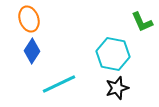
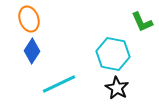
black star: rotated 25 degrees counterclockwise
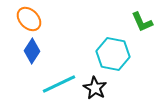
orange ellipse: rotated 25 degrees counterclockwise
black star: moved 22 px left
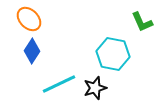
black star: rotated 25 degrees clockwise
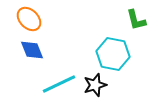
green L-shape: moved 6 px left, 2 px up; rotated 10 degrees clockwise
blue diamond: moved 1 px up; rotated 55 degrees counterclockwise
black star: moved 3 px up
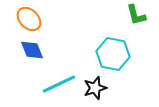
green L-shape: moved 5 px up
black star: moved 3 px down
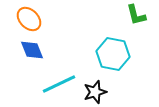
black star: moved 4 px down
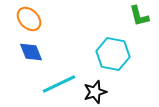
green L-shape: moved 3 px right, 1 px down
blue diamond: moved 1 px left, 2 px down
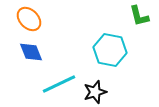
cyan hexagon: moved 3 px left, 4 px up
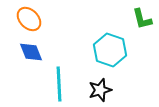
green L-shape: moved 3 px right, 3 px down
cyan hexagon: rotated 8 degrees clockwise
cyan line: rotated 68 degrees counterclockwise
black star: moved 5 px right, 2 px up
